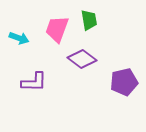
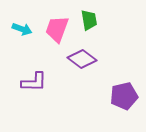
cyan arrow: moved 3 px right, 9 px up
purple pentagon: moved 14 px down
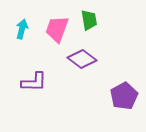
cyan arrow: rotated 96 degrees counterclockwise
purple pentagon: rotated 16 degrees counterclockwise
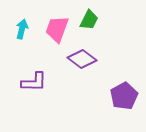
green trapezoid: rotated 35 degrees clockwise
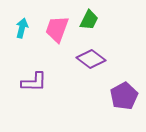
cyan arrow: moved 1 px up
purple diamond: moved 9 px right
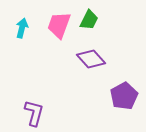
pink trapezoid: moved 2 px right, 4 px up
purple diamond: rotated 12 degrees clockwise
purple L-shape: moved 31 px down; rotated 76 degrees counterclockwise
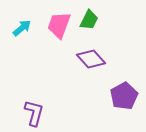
cyan arrow: rotated 36 degrees clockwise
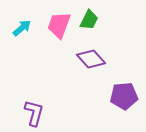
purple pentagon: rotated 24 degrees clockwise
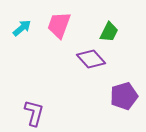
green trapezoid: moved 20 px right, 12 px down
purple pentagon: rotated 12 degrees counterclockwise
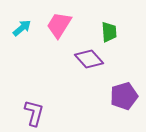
pink trapezoid: rotated 12 degrees clockwise
green trapezoid: rotated 30 degrees counterclockwise
purple diamond: moved 2 px left
